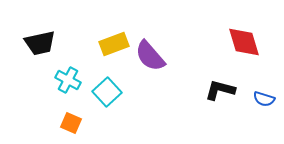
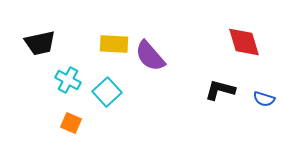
yellow rectangle: rotated 24 degrees clockwise
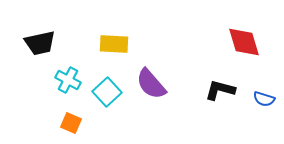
purple semicircle: moved 1 px right, 28 px down
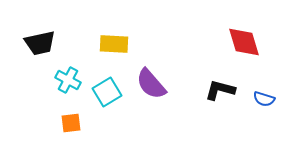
cyan square: rotated 12 degrees clockwise
orange square: rotated 30 degrees counterclockwise
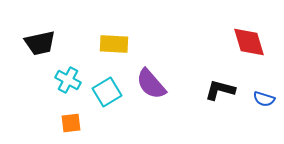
red diamond: moved 5 px right
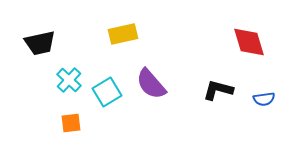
yellow rectangle: moved 9 px right, 10 px up; rotated 16 degrees counterclockwise
cyan cross: moved 1 px right; rotated 15 degrees clockwise
black L-shape: moved 2 px left
blue semicircle: rotated 25 degrees counterclockwise
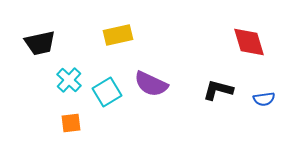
yellow rectangle: moved 5 px left, 1 px down
purple semicircle: rotated 24 degrees counterclockwise
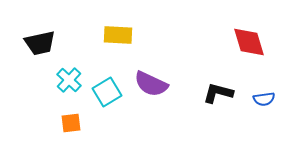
yellow rectangle: rotated 16 degrees clockwise
black L-shape: moved 3 px down
